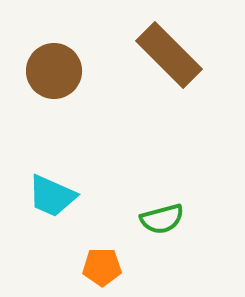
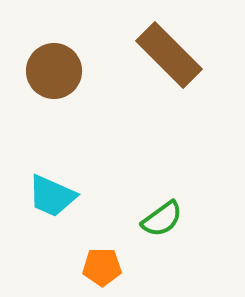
green semicircle: rotated 21 degrees counterclockwise
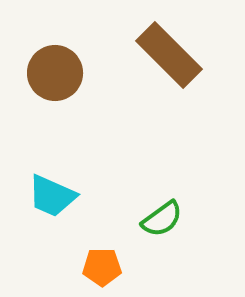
brown circle: moved 1 px right, 2 px down
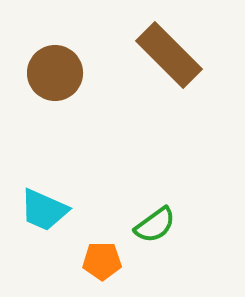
cyan trapezoid: moved 8 px left, 14 px down
green semicircle: moved 7 px left, 6 px down
orange pentagon: moved 6 px up
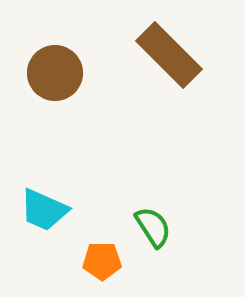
green semicircle: moved 2 px left, 2 px down; rotated 87 degrees counterclockwise
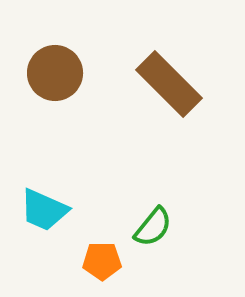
brown rectangle: moved 29 px down
green semicircle: rotated 72 degrees clockwise
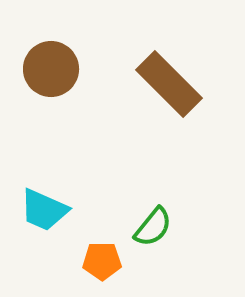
brown circle: moved 4 px left, 4 px up
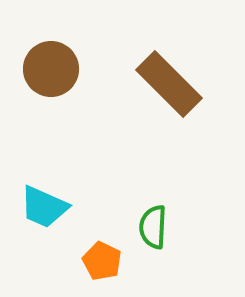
cyan trapezoid: moved 3 px up
green semicircle: rotated 144 degrees clockwise
orange pentagon: rotated 27 degrees clockwise
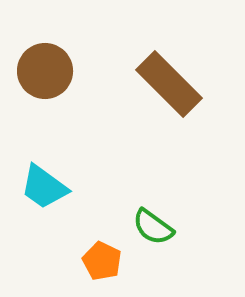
brown circle: moved 6 px left, 2 px down
cyan trapezoid: moved 20 px up; rotated 12 degrees clockwise
green semicircle: rotated 57 degrees counterclockwise
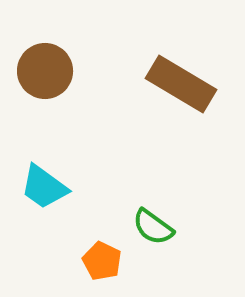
brown rectangle: moved 12 px right; rotated 14 degrees counterclockwise
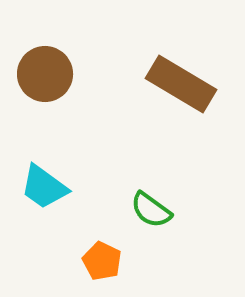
brown circle: moved 3 px down
green semicircle: moved 2 px left, 17 px up
